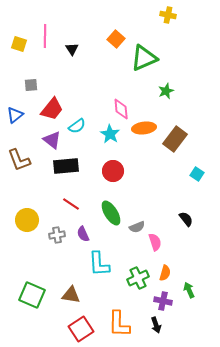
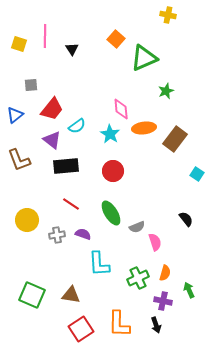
purple semicircle: rotated 133 degrees clockwise
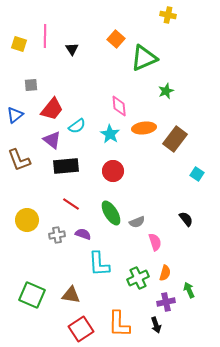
pink diamond: moved 2 px left, 3 px up
gray semicircle: moved 5 px up
purple cross: moved 3 px right, 1 px down; rotated 24 degrees counterclockwise
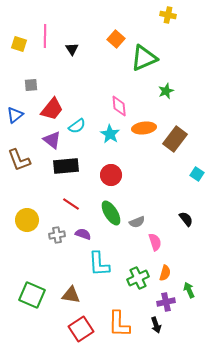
red circle: moved 2 px left, 4 px down
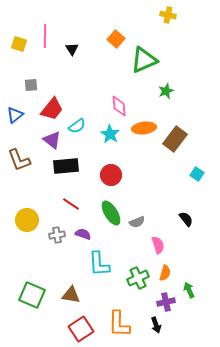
green triangle: moved 2 px down
pink semicircle: moved 3 px right, 3 px down
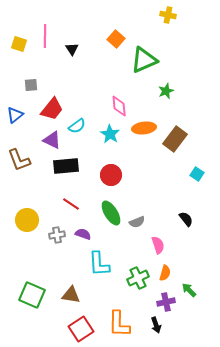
purple triangle: rotated 12 degrees counterclockwise
green arrow: rotated 21 degrees counterclockwise
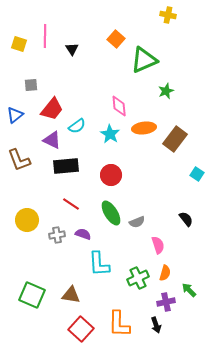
red square: rotated 15 degrees counterclockwise
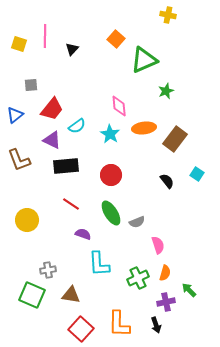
black triangle: rotated 16 degrees clockwise
black semicircle: moved 19 px left, 38 px up
gray cross: moved 9 px left, 35 px down
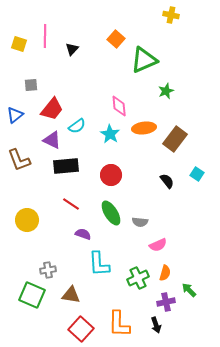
yellow cross: moved 3 px right
gray semicircle: moved 3 px right; rotated 28 degrees clockwise
pink semicircle: rotated 84 degrees clockwise
